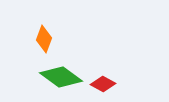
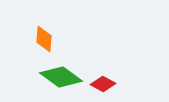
orange diamond: rotated 16 degrees counterclockwise
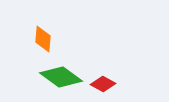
orange diamond: moved 1 px left
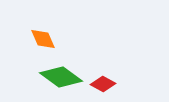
orange diamond: rotated 28 degrees counterclockwise
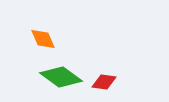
red diamond: moved 1 px right, 2 px up; rotated 20 degrees counterclockwise
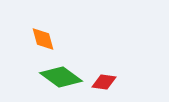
orange diamond: rotated 8 degrees clockwise
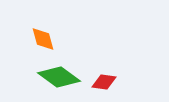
green diamond: moved 2 px left
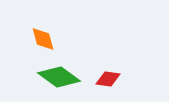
red diamond: moved 4 px right, 3 px up
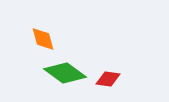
green diamond: moved 6 px right, 4 px up
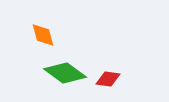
orange diamond: moved 4 px up
